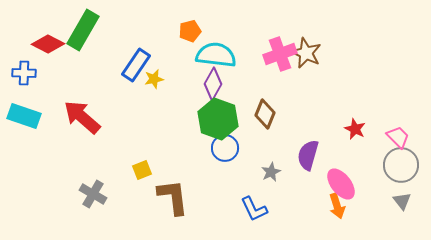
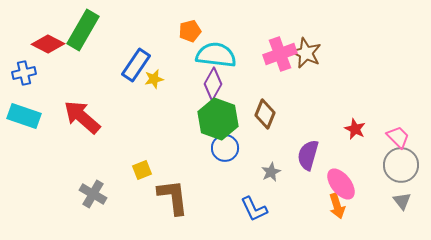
blue cross: rotated 15 degrees counterclockwise
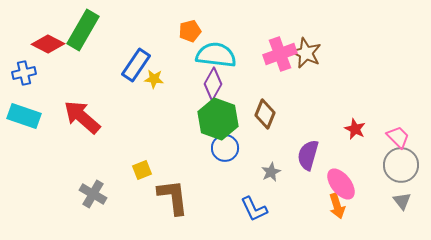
yellow star: rotated 18 degrees clockwise
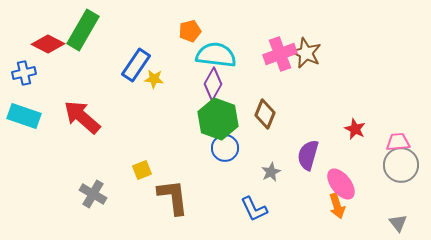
pink trapezoid: moved 5 px down; rotated 50 degrees counterclockwise
gray triangle: moved 4 px left, 22 px down
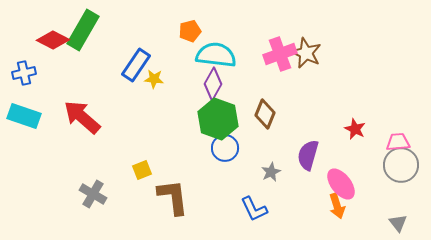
red diamond: moved 5 px right, 4 px up
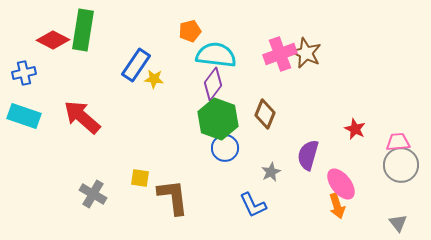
green rectangle: rotated 21 degrees counterclockwise
purple diamond: rotated 8 degrees clockwise
yellow square: moved 2 px left, 8 px down; rotated 30 degrees clockwise
blue L-shape: moved 1 px left, 4 px up
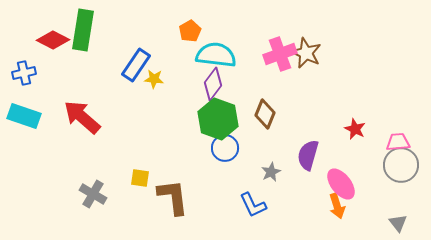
orange pentagon: rotated 15 degrees counterclockwise
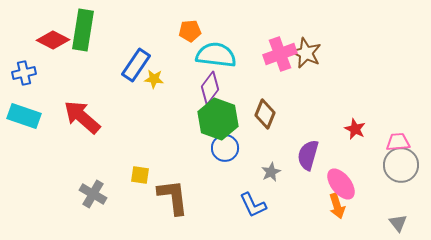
orange pentagon: rotated 25 degrees clockwise
purple diamond: moved 3 px left, 4 px down
yellow square: moved 3 px up
